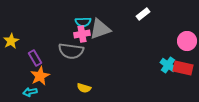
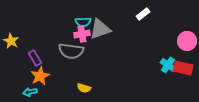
yellow star: rotated 14 degrees counterclockwise
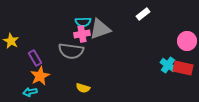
yellow semicircle: moved 1 px left
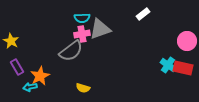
cyan semicircle: moved 1 px left, 4 px up
gray semicircle: rotated 45 degrees counterclockwise
purple rectangle: moved 18 px left, 9 px down
cyan arrow: moved 5 px up
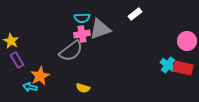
white rectangle: moved 8 px left
purple rectangle: moved 7 px up
cyan arrow: rotated 24 degrees clockwise
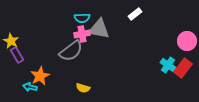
gray triangle: moved 1 px left; rotated 30 degrees clockwise
purple rectangle: moved 5 px up
red rectangle: rotated 66 degrees counterclockwise
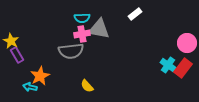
pink circle: moved 2 px down
gray semicircle: rotated 30 degrees clockwise
yellow semicircle: moved 4 px right, 2 px up; rotated 32 degrees clockwise
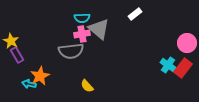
gray triangle: rotated 30 degrees clockwise
cyan arrow: moved 1 px left, 3 px up
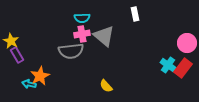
white rectangle: rotated 64 degrees counterclockwise
gray triangle: moved 5 px right, 7 px down
yellow semicircle: moved 19 px right
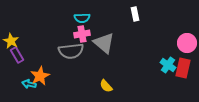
gray triangle: moved 7 px down
red rectangle: rotated 24 degrees counterclockwise
